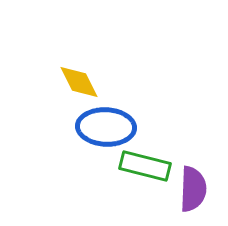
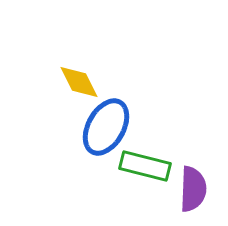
blue ellipse: rotated 64 degrees counterclockwise
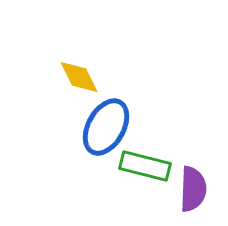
yellow diamond: moved 5 px up
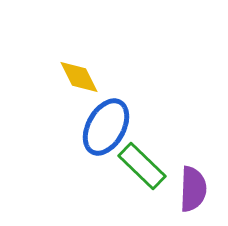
green rectangle: moved 3 px left; rotated 30 degrees clockwise
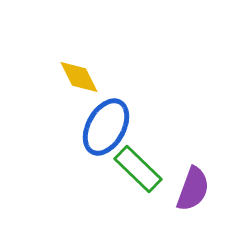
green rectangle: moved 4 px left, 3 px down
purple semicircle: rotated 18 degrees clockwise
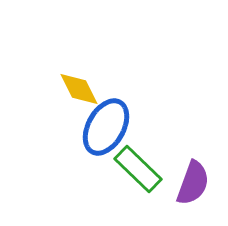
yellow diamond: moved 12 px down
purple semicircle: moved 6 px up
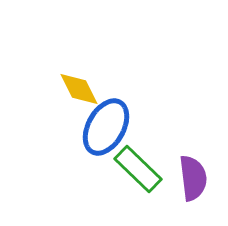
purple semicircle: moved 5 px up; rotated 27 degrees counterclockwise
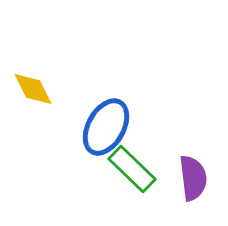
yellow diamond: moved 46 px left
green rectangle: moved 6 px left
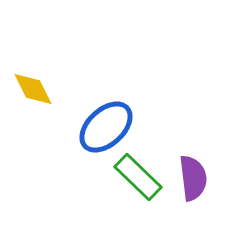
blue ellipse: rotated 18 degrees clockwise
green rectangle: moved 6 px right, 8 px down
